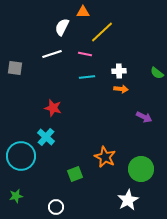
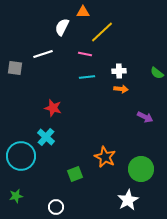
white line: moved 9 px left
purple arrow: moved 1 px right
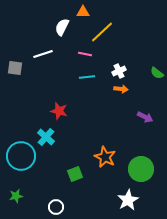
white cross: rotated 24 degrees counterclockwise
red star: moved 6 px right, 3 px down
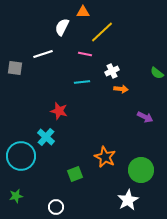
white cross: moved 7 px left
cyan line: moved 5 px left, 5 px down
green circle: moved 1 px down
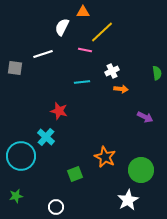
pink line: moved 4 px up
green semicircle: rotated 136 degrees counterclockwise
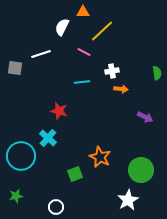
yellow line: moved 1 px up
pink line: moved 1 px left, 2 px down; rotated 16 degrees clockwise
white line: moved 2 px left
white cross: rotated 16 degrees clockwise
cyan cross: moved 2 px right, 1 px down
orange star: moved 5 px left
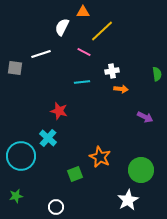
green semicircle: moved 1 px down
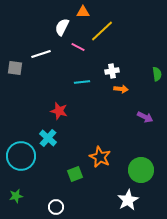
pink line: moved 6 px left, 5 px up
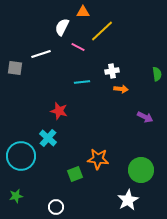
orange star: moved 2 px left, 2 px down; rotated 20 degrees counterclockwise
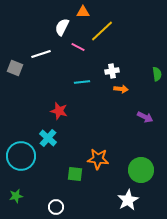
gray square: rotated 14 degrees clockwise
green square: rotated 28 degrees clockwise
